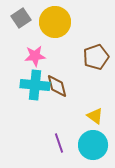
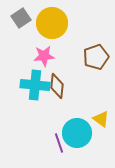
yellow circle: moved 3 px left, 1 px down
pink star: moved 9 px right
brown diamond: rotated 20 degrees clockwise
yellow triangle: moved 6 px right, 3 px down
cyan circle: moved 16 px left, 12 px up
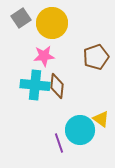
cyan circle: moved 3 px right, 3 px up
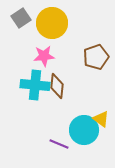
cyan circle: moved 4 px right
purple line: moved 1 px down; rotated 48 degrees counterclockwise
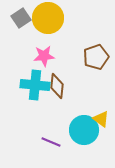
yellow circle: moved 4 px left, 5 px up
purple line: moved 8 px left, 2 px up
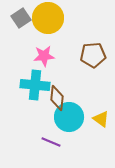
brown pentagon: moved 3 px left, 2 px up; rotated 15 degrees clockwise
brown diamond: moved 12 px down
cyan circle: moved 15 px left, 13 px up
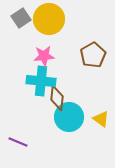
yellow circle: moved 1 px right, 1 px down
brown pentagon: rotated 25 degrees counterclockwise
cyan cross: moved 6 px right, 4 px up
purple line: moved 33 px left
